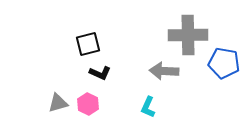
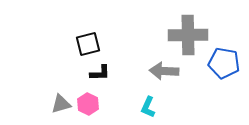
black L-shape: rotated 25 degrees counterclockwise
gray triangle: moved 3 px right, 1 px down
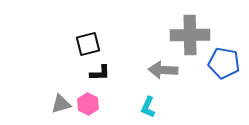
gray cross: moved 2 px right
gray arrow: moved 1 px left, 1 px up
